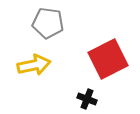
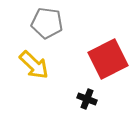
gray pentagon: moved 1 px left
yellow arrow: rotated 56 degrees clockwise
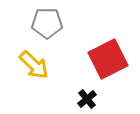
gray pentagon: rotated 8 degrees counterclockwise
black cross: rotated 30 degrees clockwise
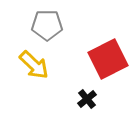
gray pentagon: moved 2 px down
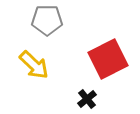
gray pentagon: moved 5 px up
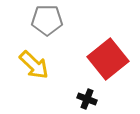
red square: rotated 12 degrees counterclockwise
black cross: rotated 30 degrees counterclockwise
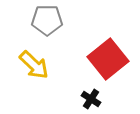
black cross: moved 4 px right; rotated 12 degrees clockwise
